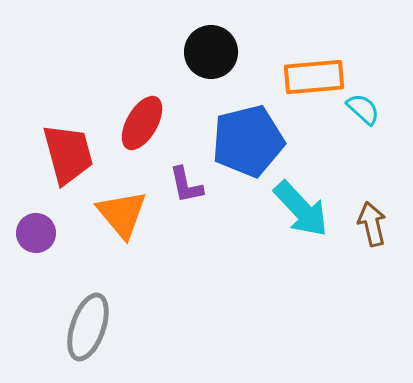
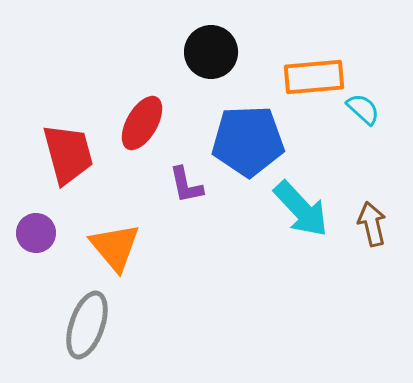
blue pentagon: rotated 12 degrees clockwise
orange triangle: moved 7 px left, 33 px down
gray ellipse: moved 1 px left, 2 px up
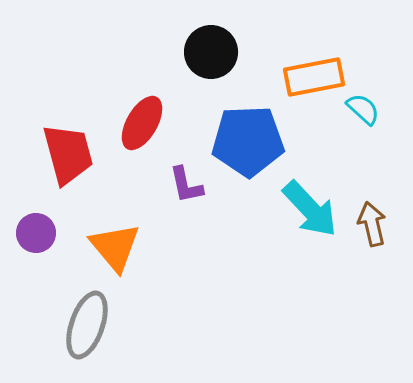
orange rectangle: rotated 6 degrees counterclockwise
cyan arrow: moved 9 px right
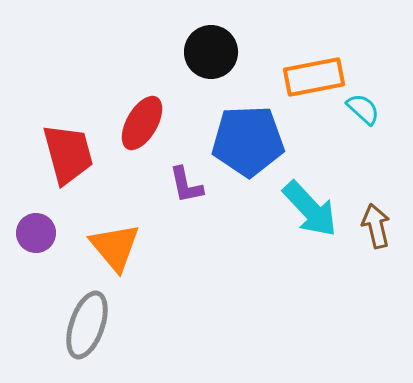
brown arrow: moved 4 px right, 2 px down
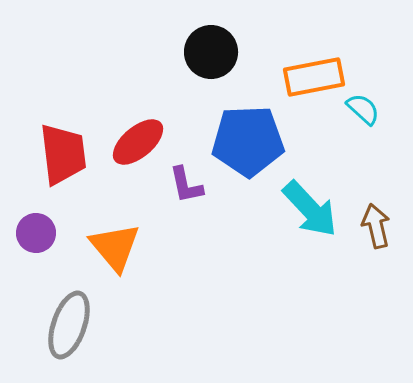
red ellipse: moved 4 px left, 19 px down; rotated 20 degrees clockwise
red trapezoid: moved 5 px left; rotated 8 degrees clockwise
gray ellipse: moved 18 px left
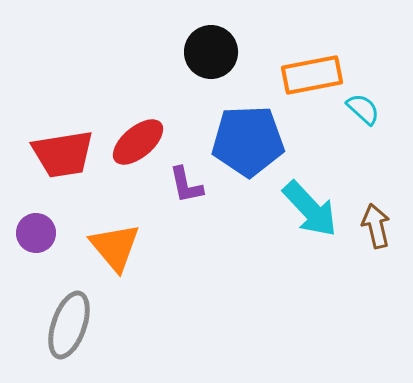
orange rectangle: moved 2 px left, 2 px up
red trapezoid: rotated 88 degrees clockwise
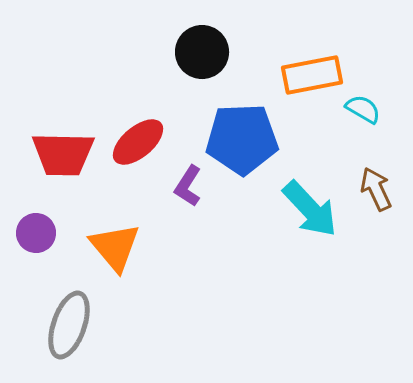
black circle: moved 9 px left
cyan semicircle: rotated 12 degrees counterclockwise
blue pentagon: moved 6 px left, 2 px up
red trapezoid: rotated 10 degrees clockwise
purple L-shape: moved 2 px right, 1 px down; rotated 45 degrees clockwise
brown arrow: moved 37 px up; rotated 12 degrees counterclockwise
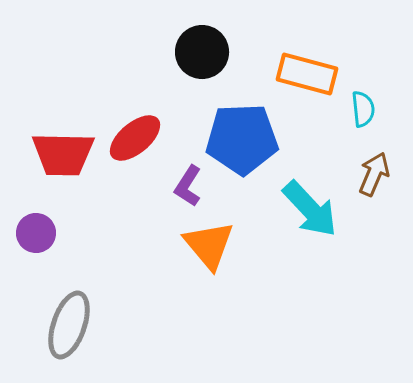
orange rectangle: moved 5 px left, 1 px up; rotated 26 degrees clockwise
cyan semicircle: rotated 54 degrees clockwise
red ellipse: moved 3 px left, 4 px up
brown arrow: moved 2 px left, 15 px up; rotated 48 degrees clockwise
orange triangle: moved 94 px right, 2 px up
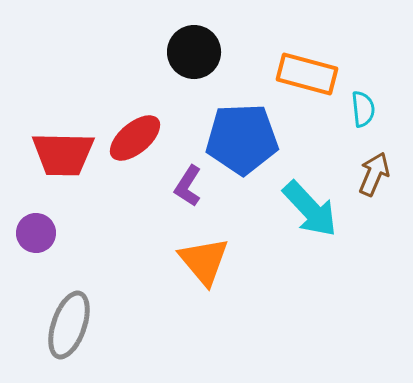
black circle: moved 8 px left
orange triangle: moved 5 px left, 16 px down
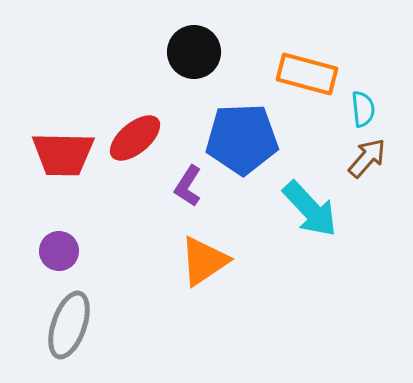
brown arrow: moved 7 px left, 16 px up; rotated 18 degrees clockwise
purple circle: moved 23 px right, 18 px down
orange triangle: rotated 36 degrees clockwise
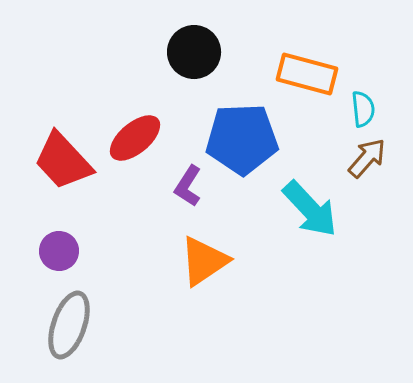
red trapezoid: moved 7 px down; rotated 46 degrees clockwise
